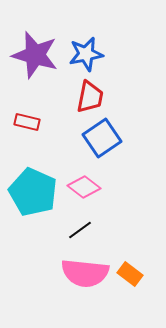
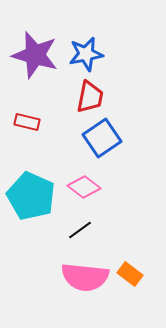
cyan pentagon: moved 2 px left, 4 px down
pink semicircle: moved 4 px down
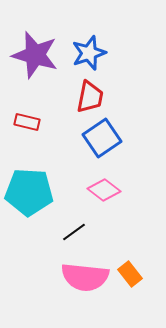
blue star: moved 3 px right, 1 px up; rotated 8 degrees counterclockwise
pink diamond: moved 20 px right, 3 px down
cyan pentagon: moved 2 px left, 4 px up; rotated 21 degrees counterclockwise
black line: moved 6 px left, 2 px down
orange rectangle: rotated 15 degrees clockwise
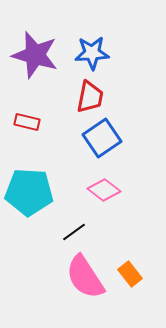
blue star: moved 3 px right; rotated 16 degrees clockwise
pink semicircle: rotated 51 degrees clockwise
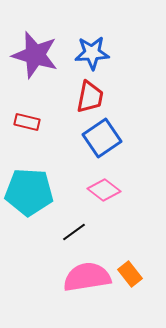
pink semicircle: moved 2 px right; rotated 114 degrees clockwise
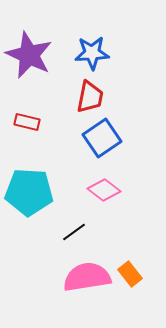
purple star: moved 6 px left; rotated 9 degrees clockwise
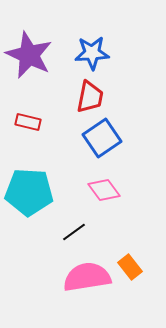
red rectangle: moved 1 px right
pink diamond: rotated 16 degrees clockwise
orange rectangle: moved 7 px up
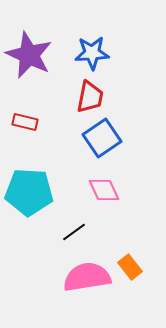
red rectangle: moved 3 px left
pink diamond: rotated 12 degrees clockwise
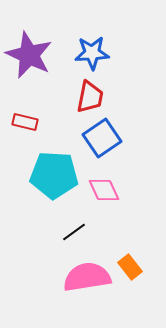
cyan pentagon: moved 25 px right, 17 px up
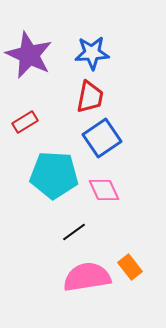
red rectangle: rotated 45 degrees counterclockwise
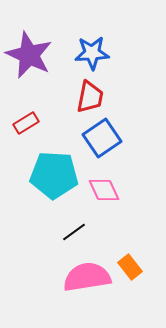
red rectangle: moved 1 px right, 1 px down
